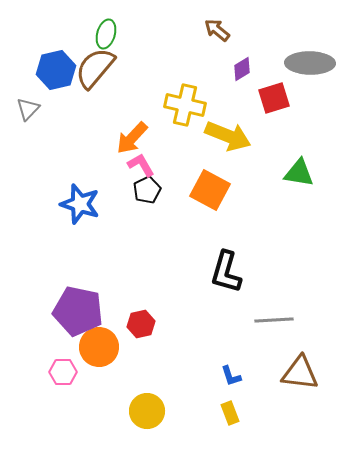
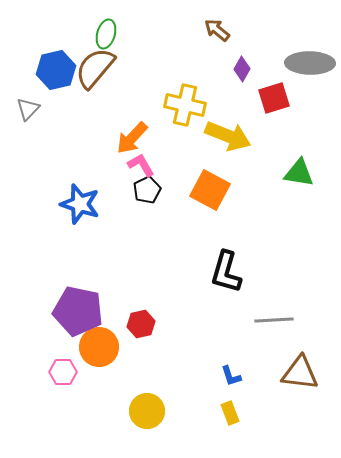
purple diamond: rotated 30 degrees counterclockwise
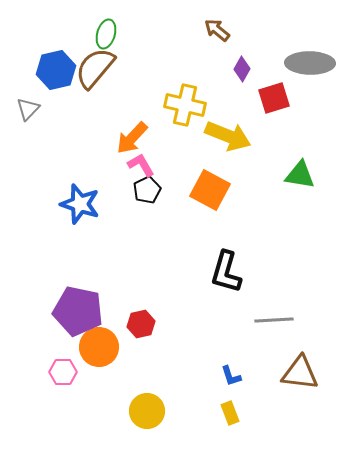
green triangle: moved 1 px right, 2 px down
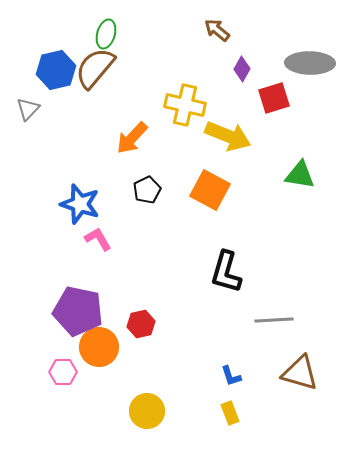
pink L-shape: moved 43 px left, 74 px down
brown triangle: rotated 9 degrees clockwise
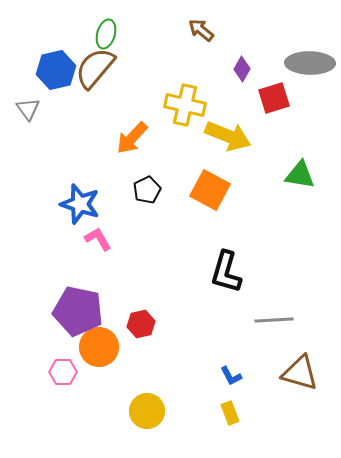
brown arrow: moved 16 px left
gray triangle: rotated 20 degrees counterclockwise
blue L-shape: rotated 10 degrees counterclockwise
